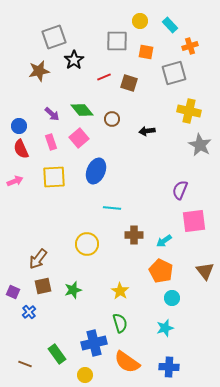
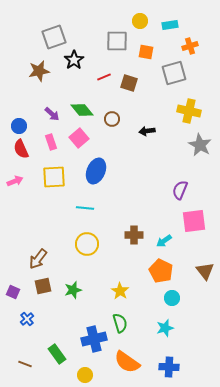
cyan rectangle at (170, 25): rotated 56 degrees counterclockwise
cyan line at (112, 208): moved 27 px left
blue cross at (29, 312): moved 2 px left, 7 px down
blue cross at (94, 343): moved 4 px up
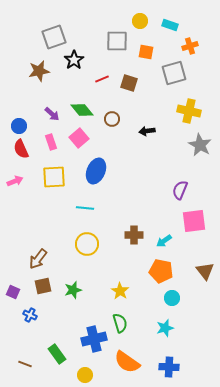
cyan rectangle at (170, 25): rotated 28 degrees clockwise
red line at (104, 77): moved 2 px left, 2 px down
orange pentagon at (161, 271): rotated 15 degrees counterclockwise
blue cross at (27, 319): moved 3 px right, 4 px up; rotated 24 degrees counterclockwise
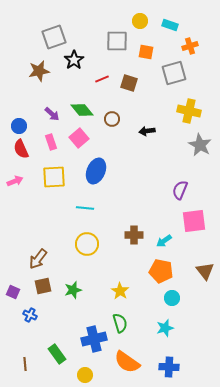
brown line at (25, 364): rotated 64 degrees clockwise
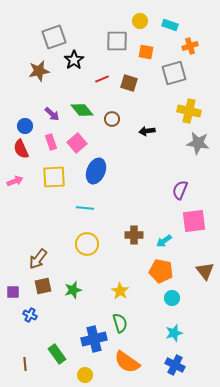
blue circle at (19, 126): moved 6 px right
pink square at (79, 138): moved 2 px left, 5 px down
gray star at (200, 145): moved 2 px left, 2 px up; rotated 20 degrees counterclockwise
purple square at (13, 292): rotated 24 degrees counterclockwise
cyan star at (165, 328): moved 9 px right, 5 px down
blue cross at (169, 367): moved 6 px right, 2 px up; rotated 24 degrees clockwise
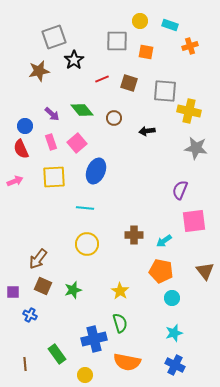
gray square at (174, 73): moved 9 px left, 18 px down; rotated 20 degrees clockwise
brown circle at (112, 119): moved 2 px right, 1 px up
gray star at (198, 143): moved 2 px left, 5 px down
brown square at (43, 286): rotated 36 degrees clockwise
orange semicircle at (127, 362): rotated 24 degrees counterclockwise
